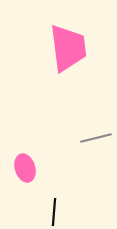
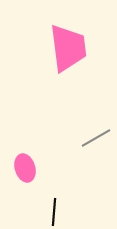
gray line: rotated 16 degrees counterclockwise
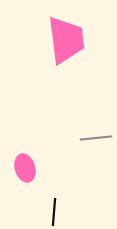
pink trapezoid: moved 2 px left, 8 px up
gray line: rotated 24 degrees clockwise
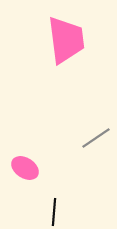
gray line: rotated 28 degrees counterclockwise
pink ellipse: rotated 40 degrees counterclockwise
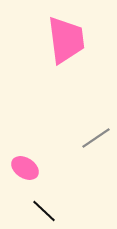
black line: moved 10 px left, 1 px up; rotated 52 degrees counterclockwise
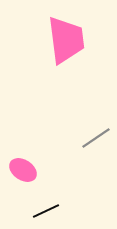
pink ellipse: moved 2 px left, 2 px down
black line: moved 2 px right; rotated 68 degrees counterclockwise
